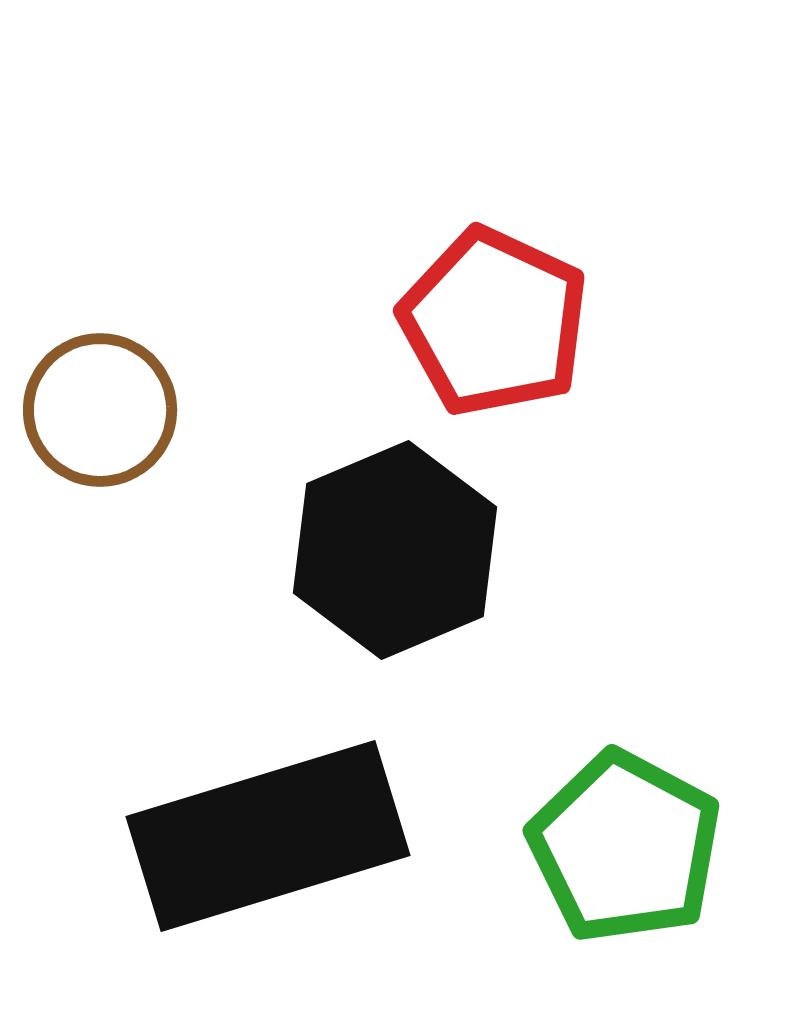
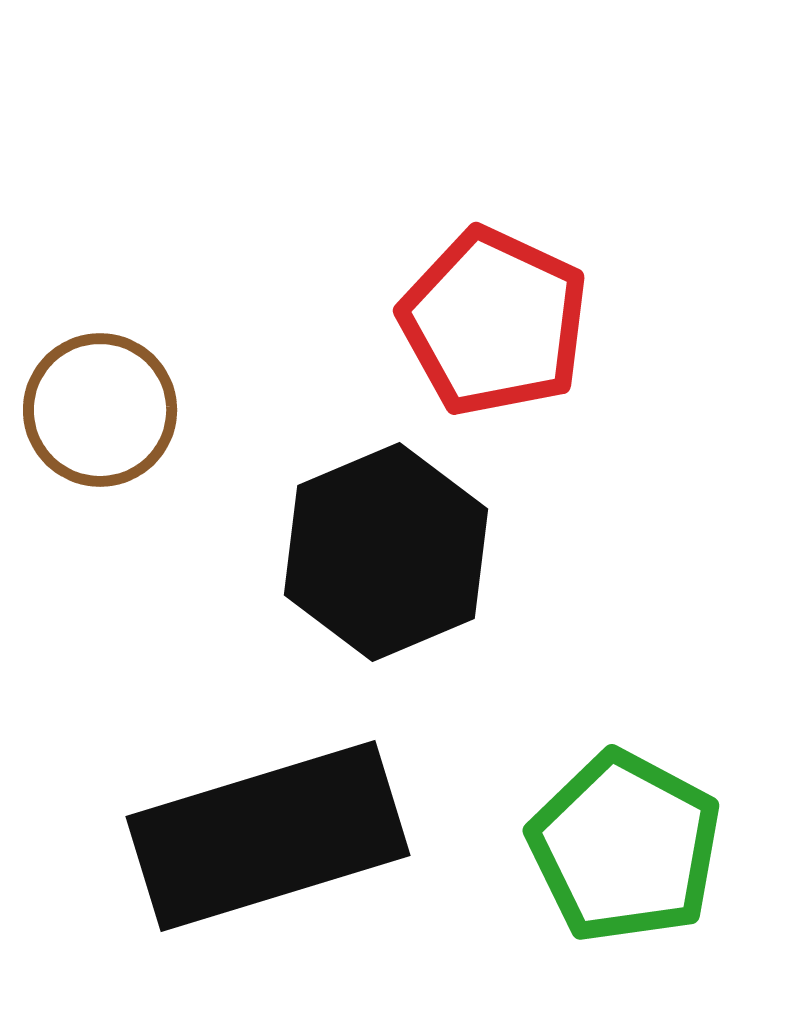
black hexagon: moved 9 px left, 2 px down
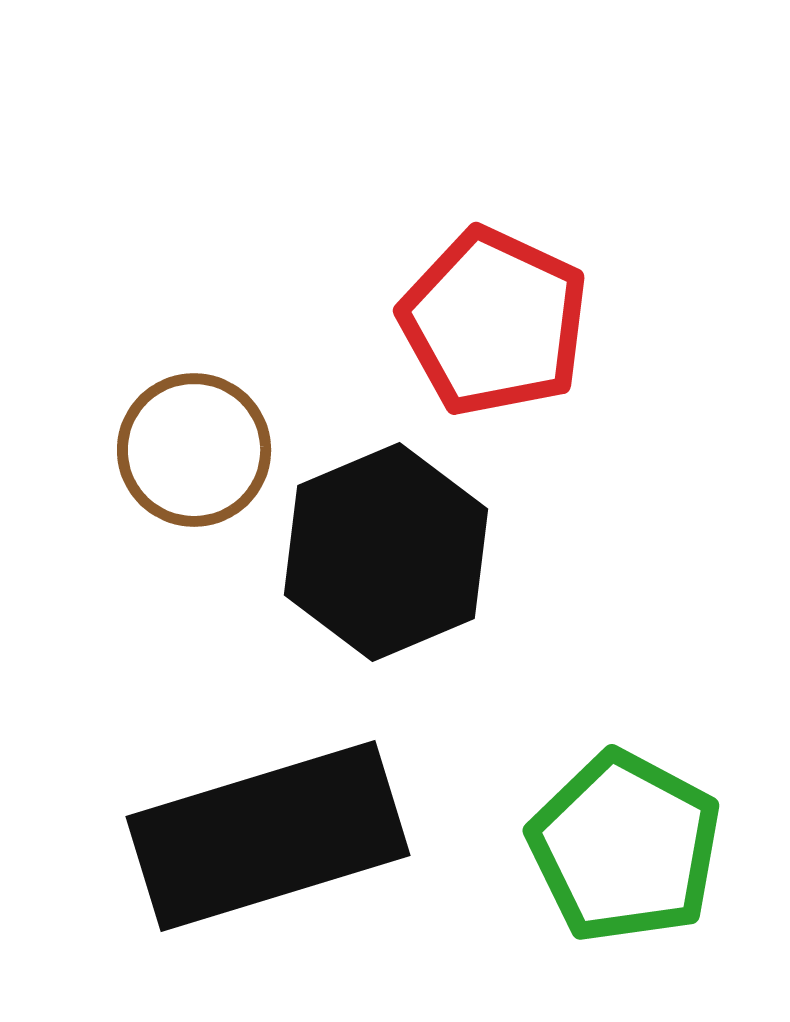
brown circle: moved 94 px right, 40 px down
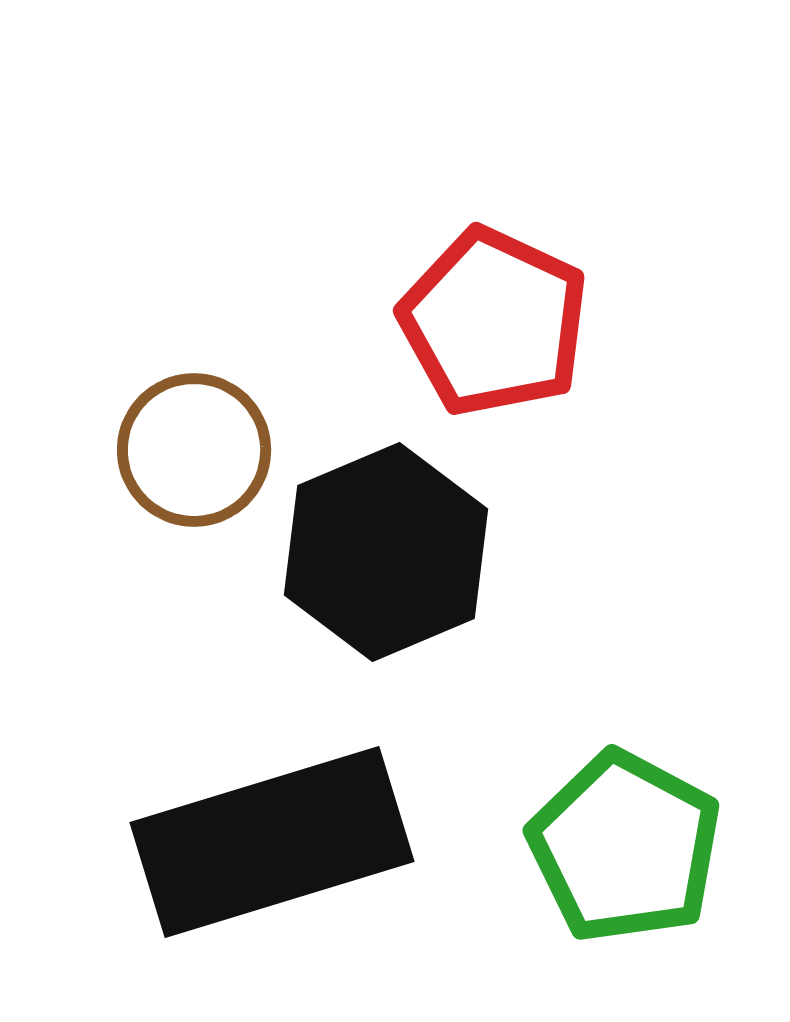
black rectangle: moved 4 px right, 6 px down
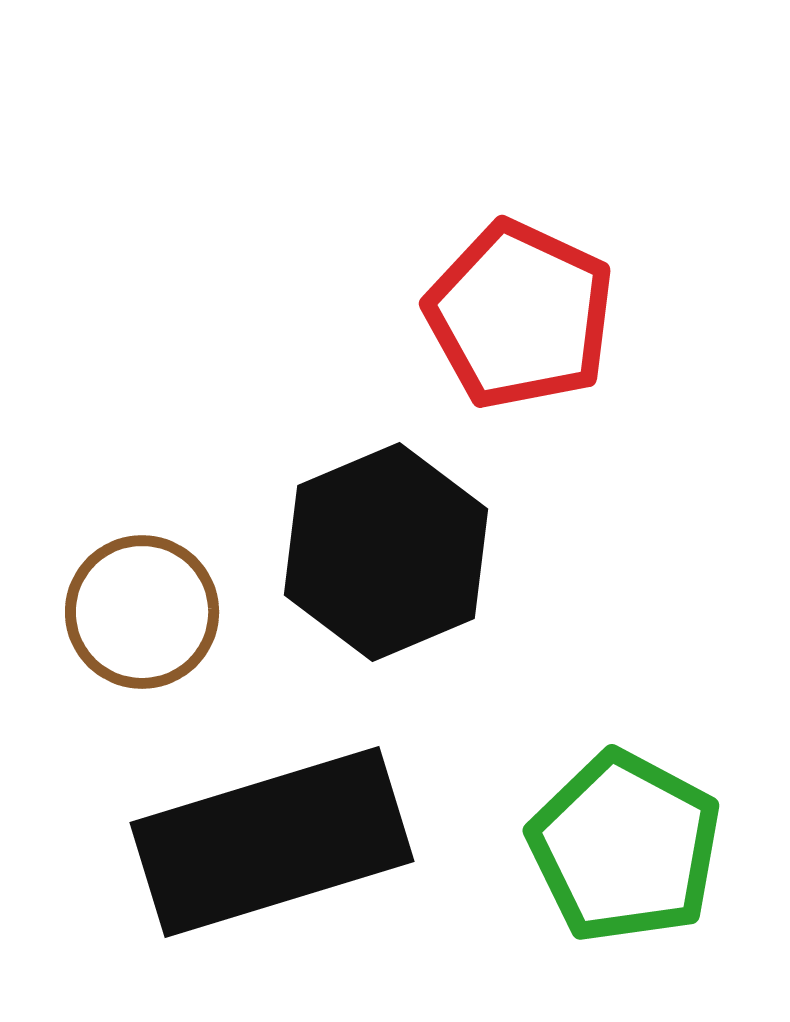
red pentagon: moved 26 px right, 7 px up
brown circle: moved 52 px left, 162 px down
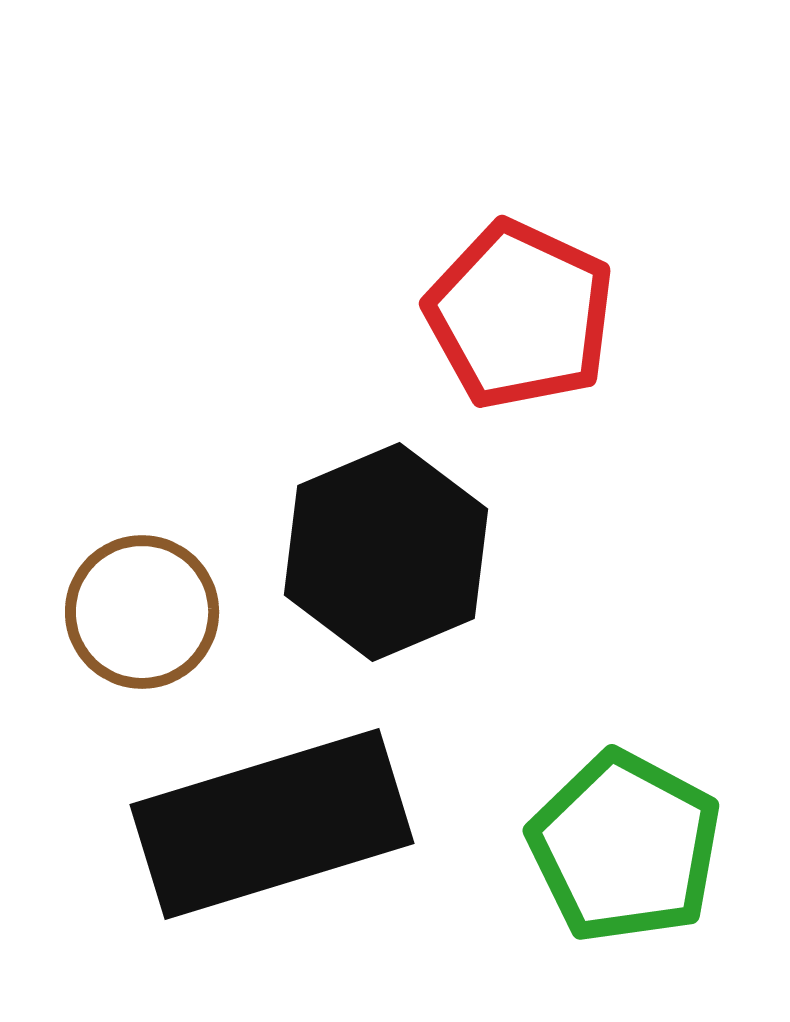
black rectangle: moved 18 px up
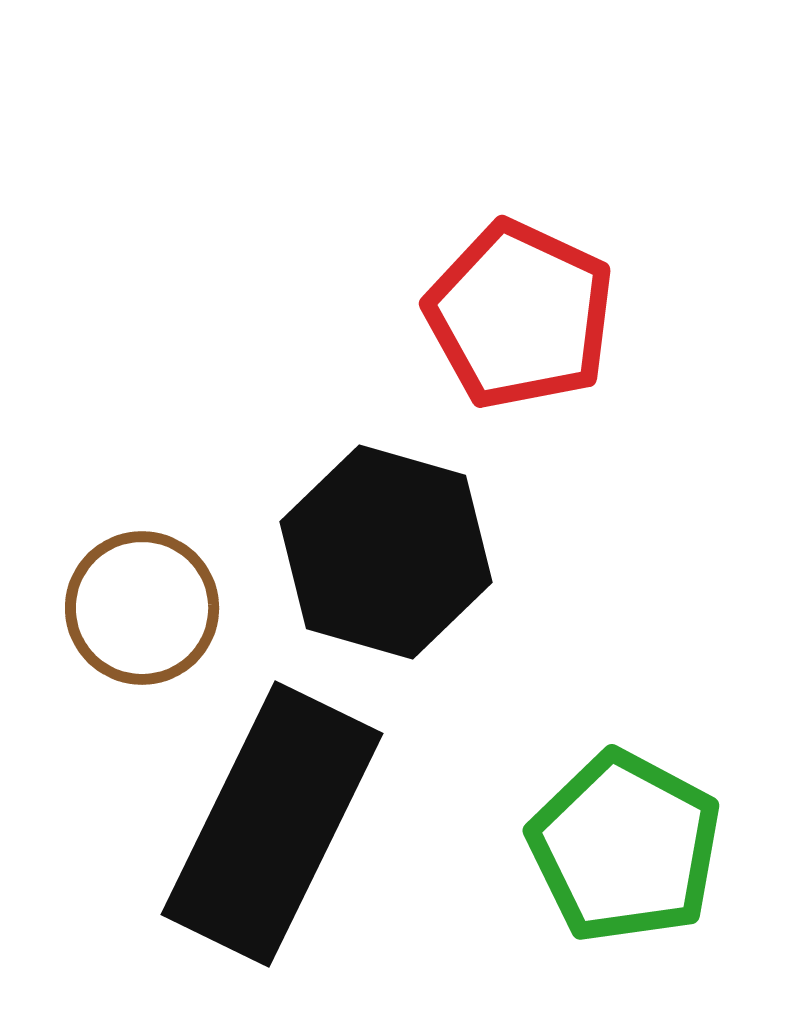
black hexagon: rotated 21 degrees counterclockwise
brown circle: moved 4 px up
black rectangle: rotated 47 degrees counterclockwise
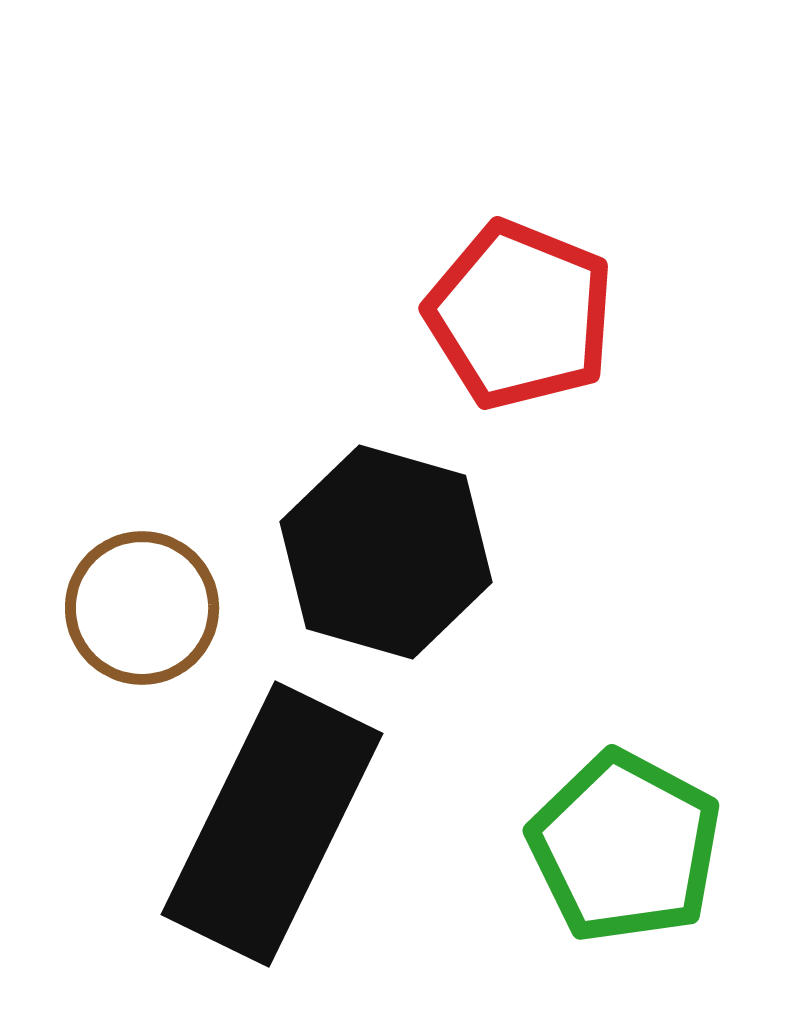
red pentagon: rotated 3 degrees counterclockwise
